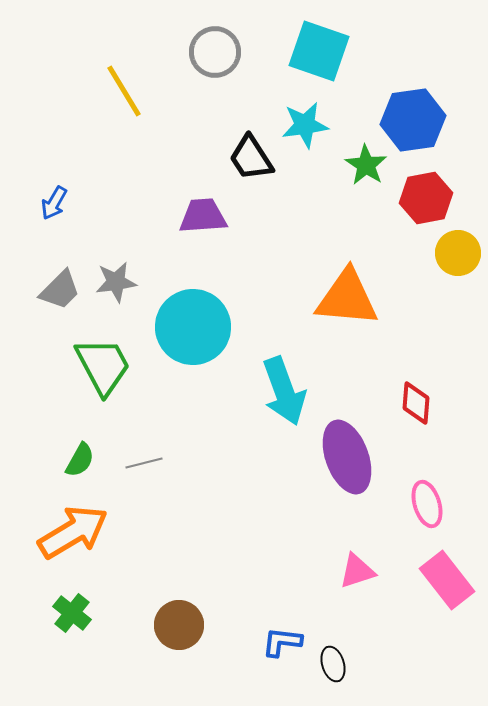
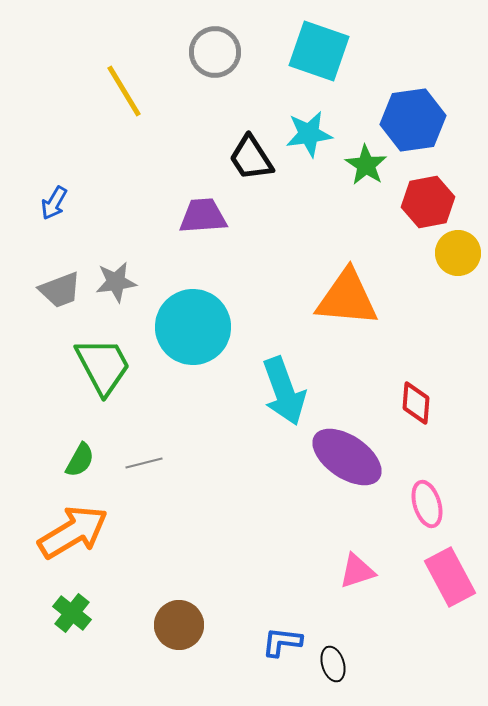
cyan star: moved 4 px right, 9 px down
red hexagon: moved 2 px right, 4 px down
gray trapezoid: rotated 24 degrees clockwise
purple ellipse: rotated 36 degrees counterclockwise
pink rectangle: moved 3 px right, 3 px up; rotated 10 degrees clockwise
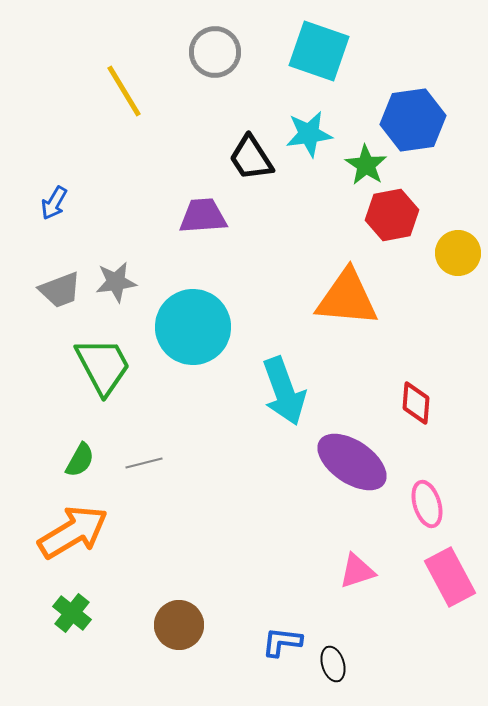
red hexagon: moved 36 px left, 13 px down
purple ellipse: moved 5 px right, 5 px down
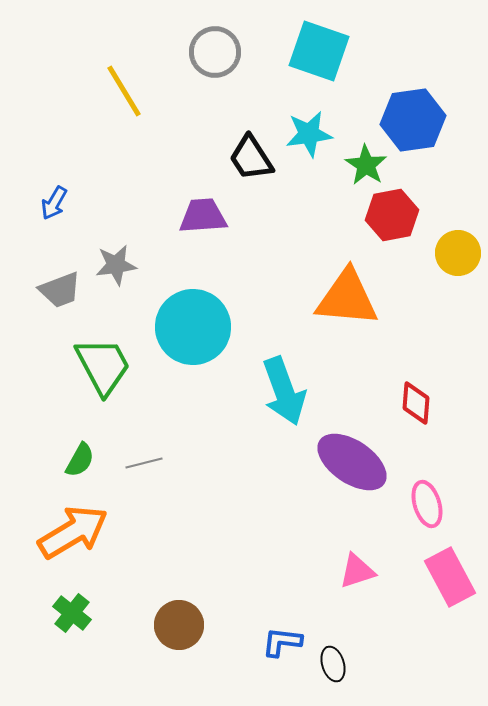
gray star: moved 17 px up
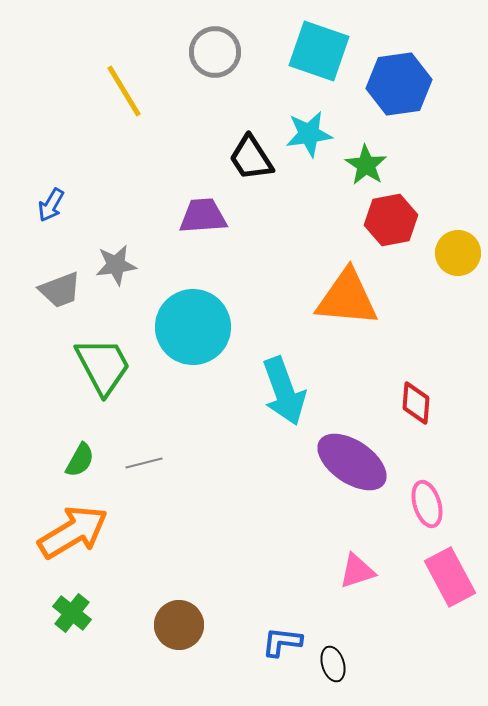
blue hexagon: moved 14 px left, 36 px up
blue arrow: moved 3 px left, 2 px down
red hexagon: moved 1 px left, 5 px down
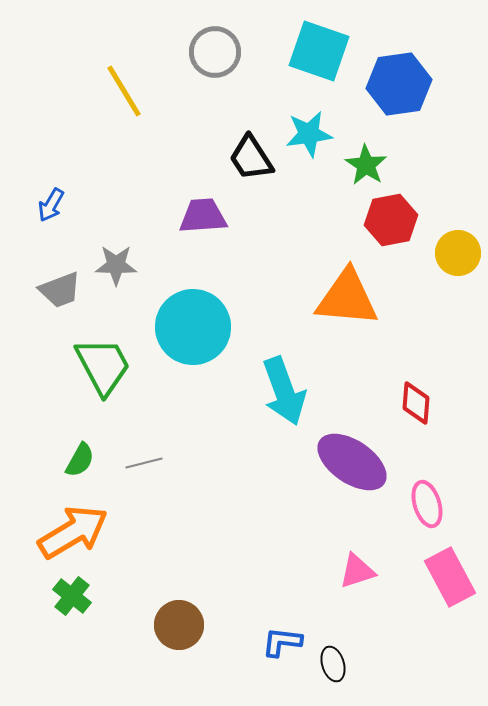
gray star: rotated 9 degrees clockwise
green cross: moved 17 px up
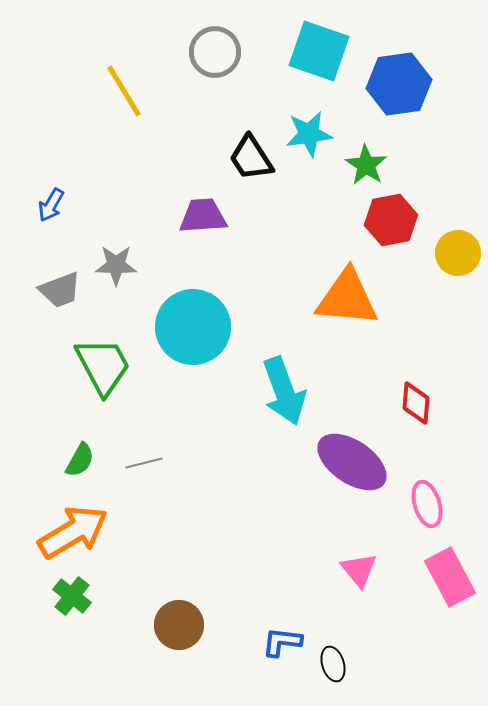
pink triangle: moved 2 px right, 1 px up; rotated 51 degrees counterclockwise
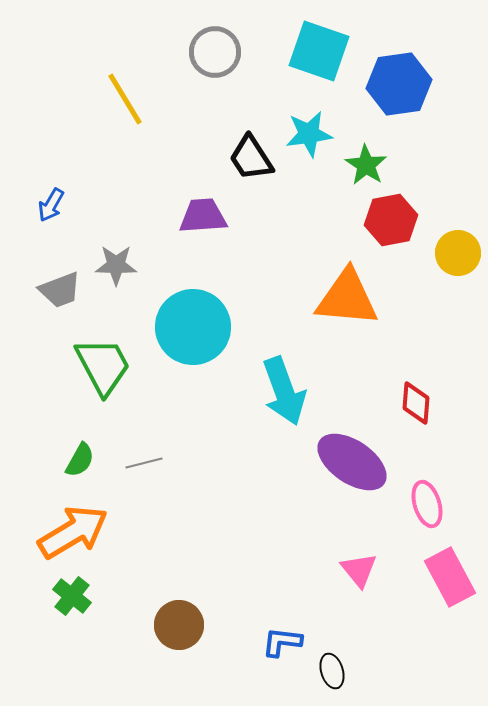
yellow line: moved 1 px right, 8 px down
black ellipse: moved 1 px left, 7 px down
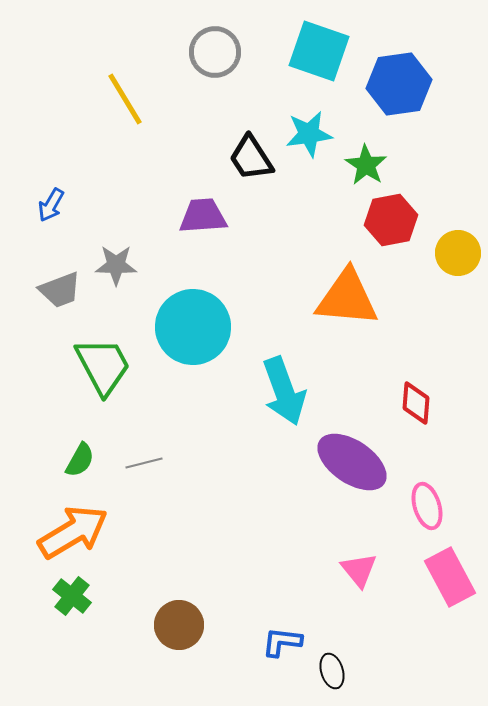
pink ellipse: moved 2 px down
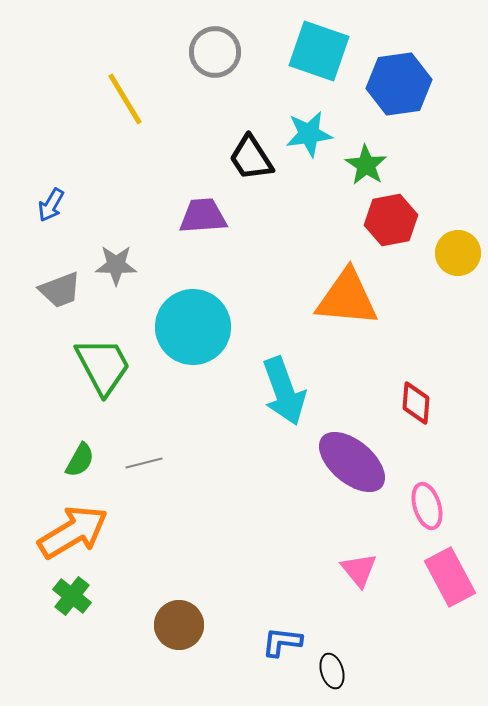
purple ellipse: rotated 6 degrees clockwise
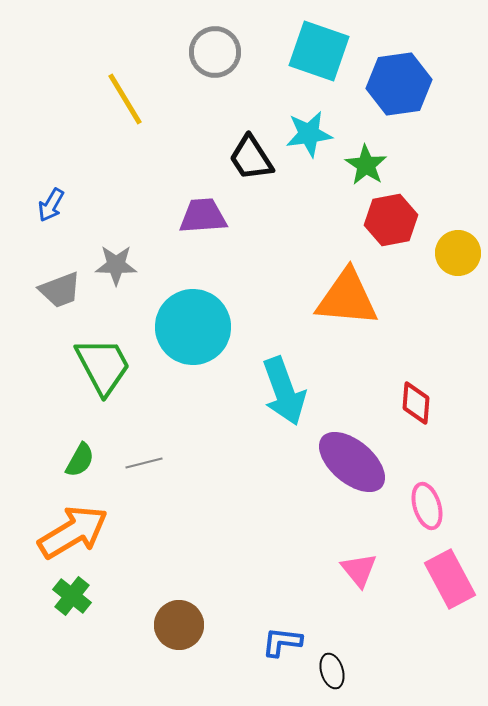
pink rectangle: moved 2 px down
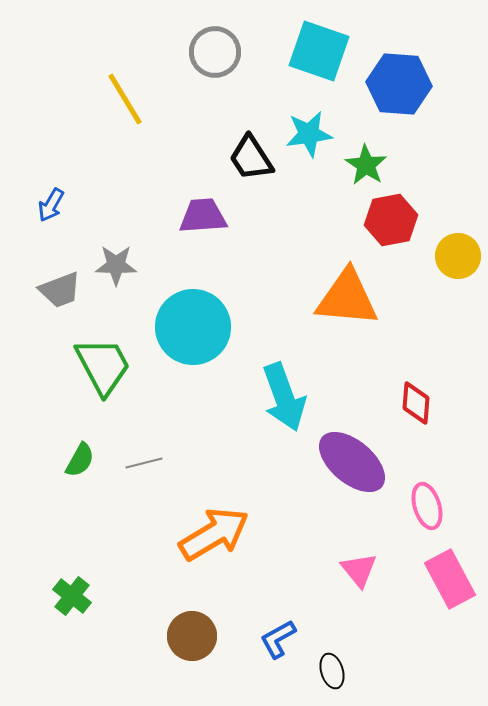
blue hexagon: rotated 12 degrees clockwise
yellow circle: moved 3 px down
cyan arrow: moved 6 px down
orange arrow: moved 141 px right, 2 px down
brown circle: moved 13 px right, 11 px down
blue L-shape: moved 4 px left, 3 px up; rotated 36 degrees counterclockwise
